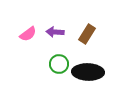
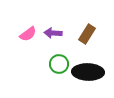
purple arrow: moved 2 px left, 1 px down
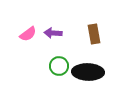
brown rectangle: moved 7 px right; rotated 42 degrees counterclockwise
green circle: moved 2 px down
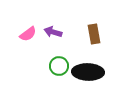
purple arrow: moved 1 px up; rotated 12 degrees clockwise
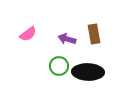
purple arrow: moved 14 px right, 7 px down
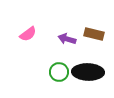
brown rectangle: rotated 66 degrees counterclockwise
green circle: moved 6 px down
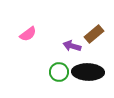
brown rectangle: rotated 54 degrees counterclockwise
purple arrow: moved 5 px right, 7 px down
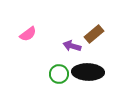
green circle: moved 2 px down
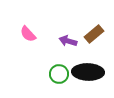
pink semicircle: rotated 84 degrees clockwise
purple arrow: moved 4 px left, 5 px up
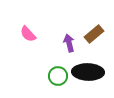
purple arrow: moved 1 px right, 2 px down; rotated 60 degrees clockwise
green circle: moved 1 px left, 2 px down
